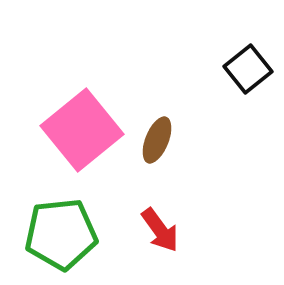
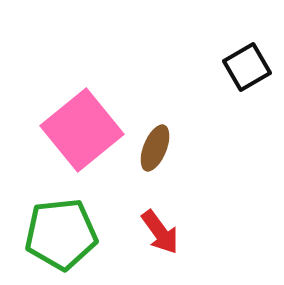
black square: moved 1 px left, 2 px up; rotated 9 degrees clockwise
brown ellipse: moved 2 px left, 8 px down
red arrow: moved 2 px down
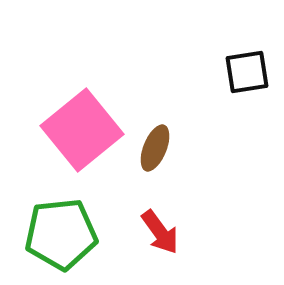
black square: moved 5 px down; rotated 21 degrees clockwise
